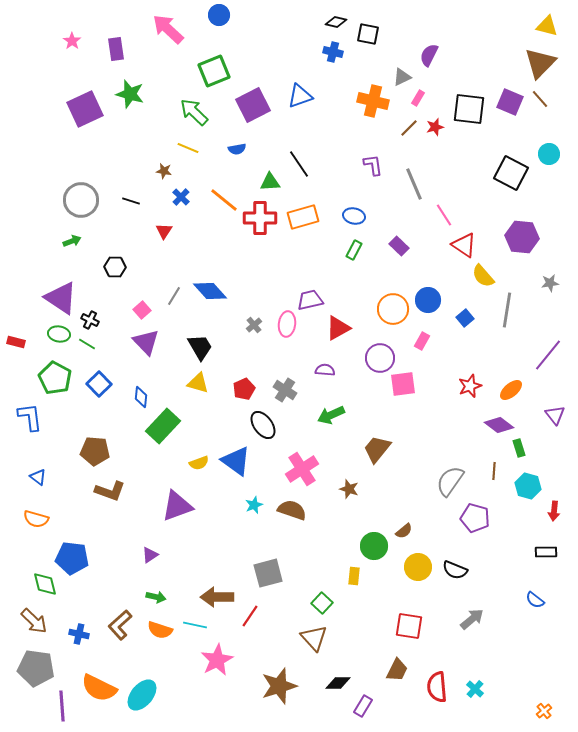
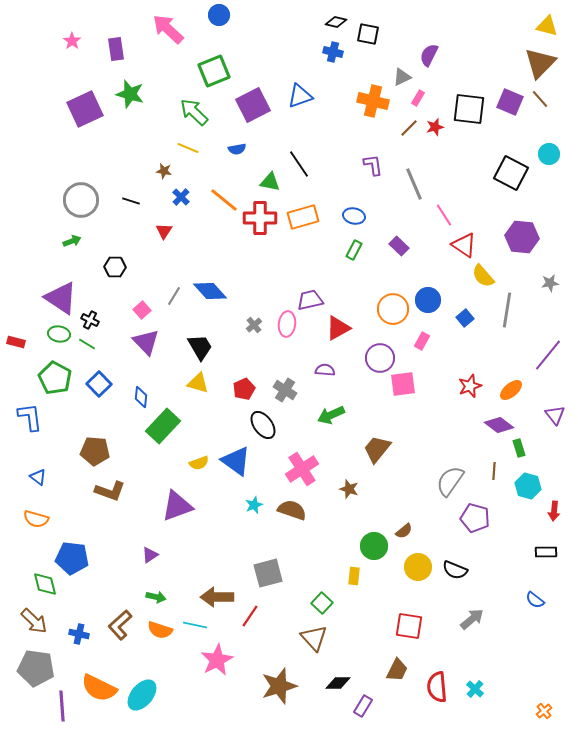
green triangle at (270, 182): rotated 15 degrees clockwise
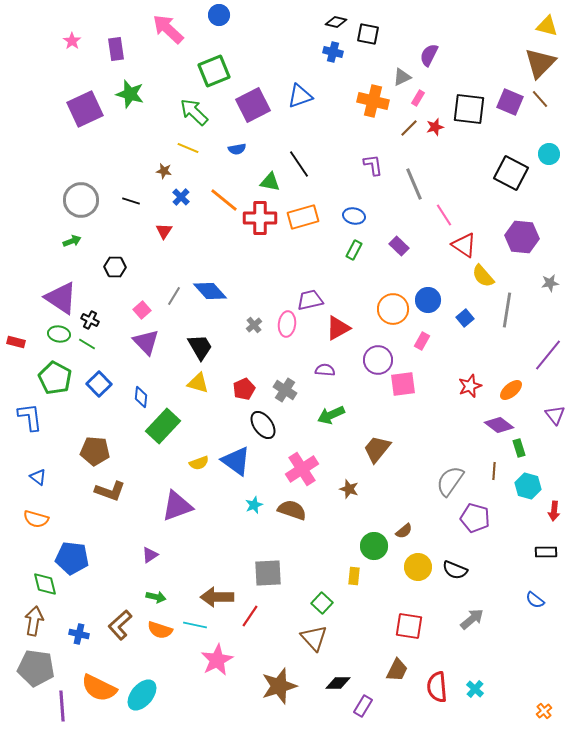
purple circle at (380, 358): moved 2 px left, 2 px down
gray square at (268, 573): rotated 12 degrees clockwise
brown arrow at (34, 621): rotated 124 degrees counterclockwise
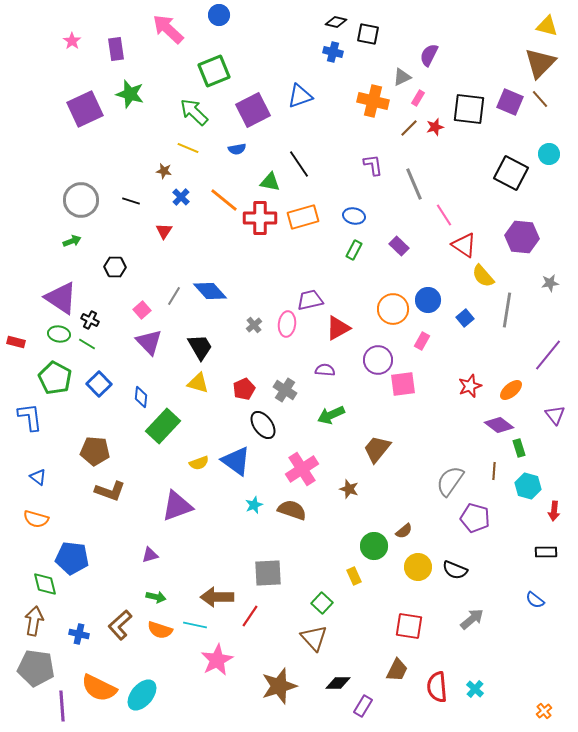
purple square at (253, 105): moved 5 px down
purple triangle at (146, 342): moved 3 px right
purple triangle at (150, 555): rotated 18 degrees clockwise
yellow rectangle at (354, 576): rotated 30 degrees counterclockwise
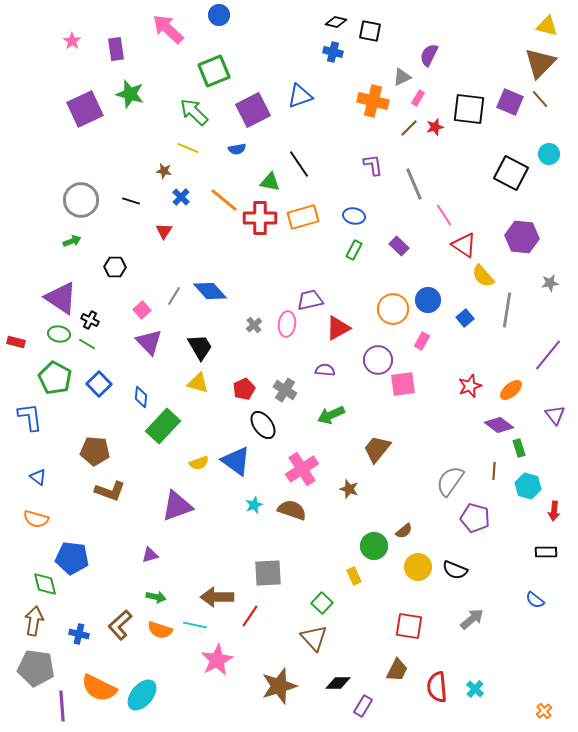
black square at (368, 34): moved 2 px right, 3 px up
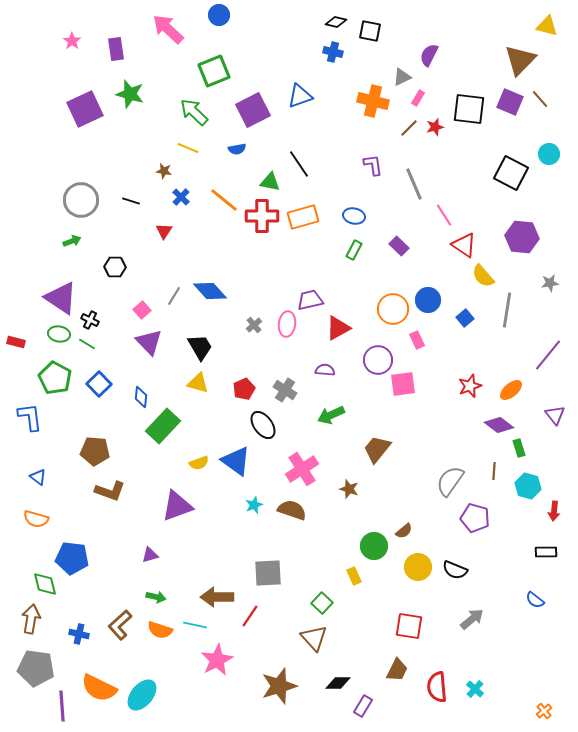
brown triangle at (540, 63): moved 20 px left, 3 px up
red cross at (260, 218): moved 2 px right, 2 px up
pink rectangle at (422, 341): moved 5 px left, 1 px up; rotated 54 degrees counterclockwise
brown arrow at (34, 621): moved 3 px left, 2 px up
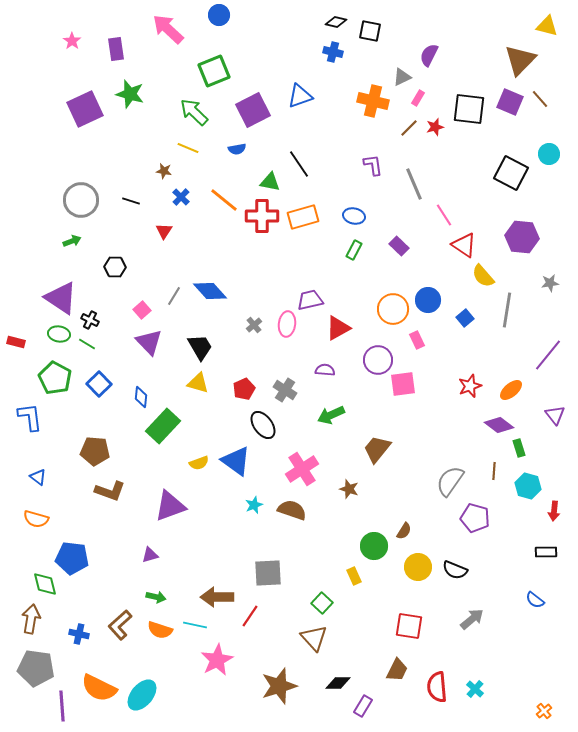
purple triangle at (177, 506): moved 7 px left
brown semicircle at (404, 531): rotated 18 degrees counterclockwise
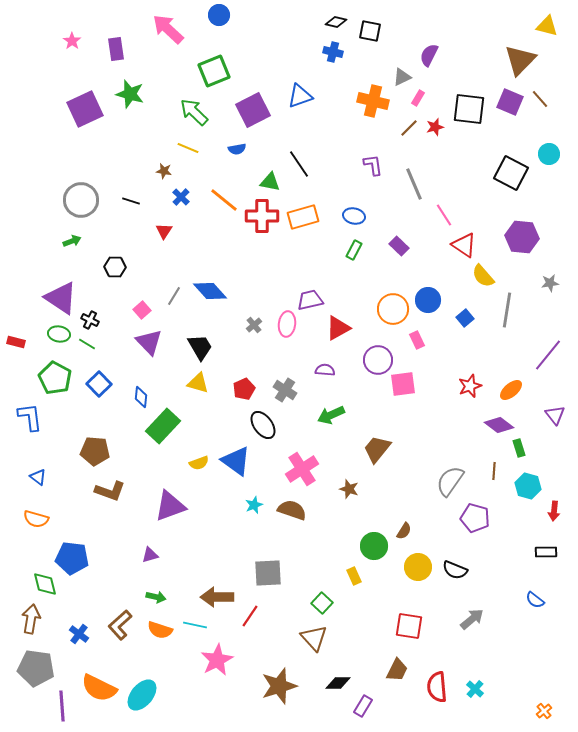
blue cross at (79, 634): rotated 24 degrees clockwise
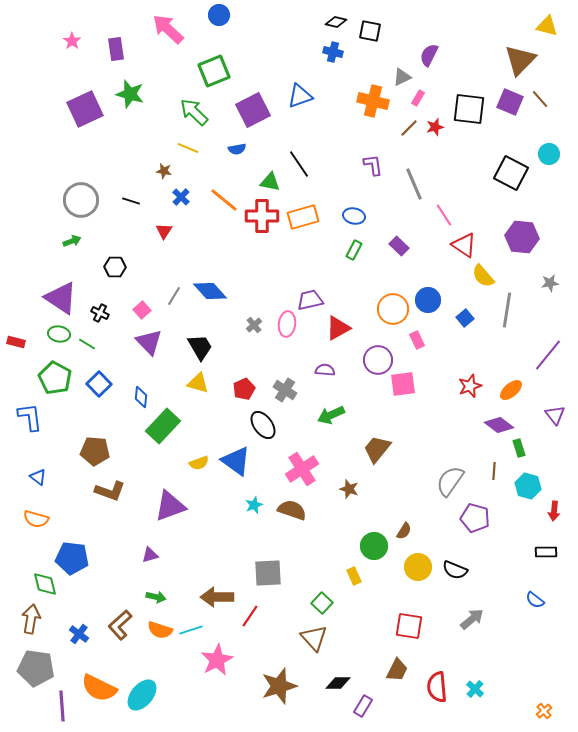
black cross at (90, 320): moved 10 px right, 7 px up
cyan line at (195, 625): moved 4 px left, 5 px down; rotated 30 degrees counterclockwise
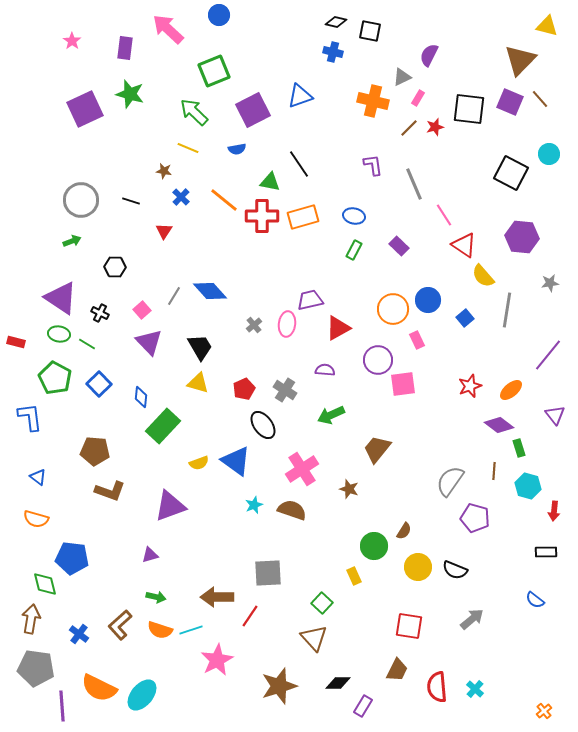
purple rectangle at (116, 49): moved 9 px right, 1 px up; rotated 15 degrees clockwise
